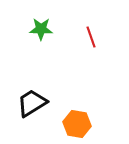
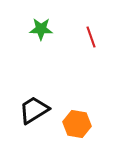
black trapezoid: moved 2 px right, 7 px down
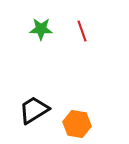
red line: moved 9 px left, 6 px up
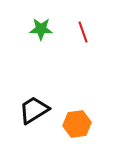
red line: moved 1 px right, 1 px down
orange hexagon: rotated 16 degrees counterclockwise
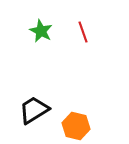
green star: moved 2 px down; rotated 25 degrees clockwise
orange hexagon: moved 1 px left, 2 px down; rotated 20 degrees clockwise
